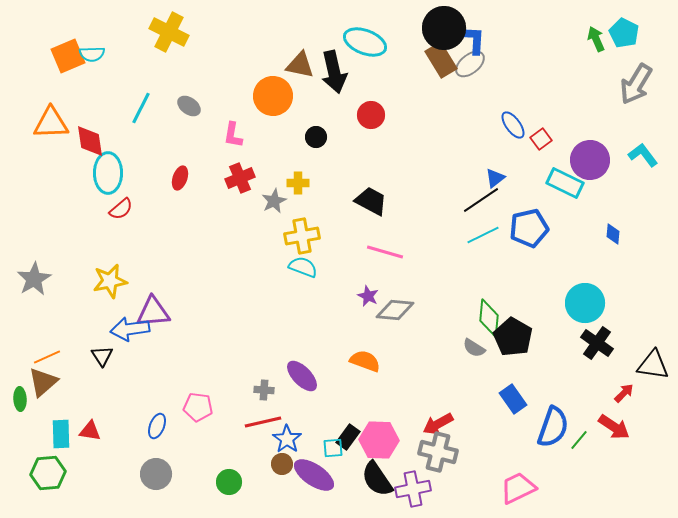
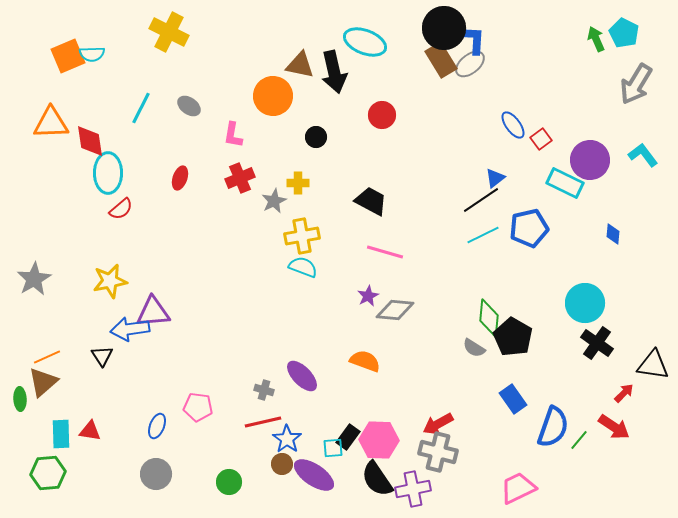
red circle at (371, 115): moved 11 px right
purple star at (368, 296): rotated 20 degrees clockwise
gray cross at (264, 390): rotated 12 degrees clockwise
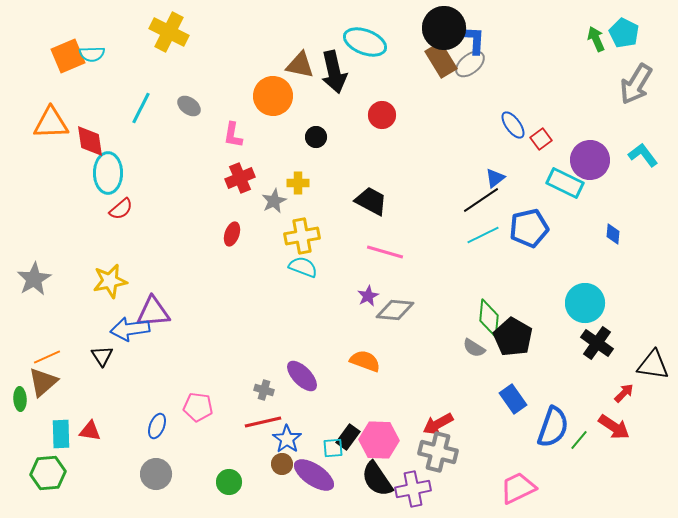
red ellipse at (180, 178): moved 52 px right, 56 px down
